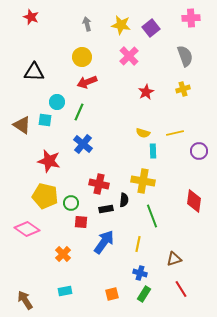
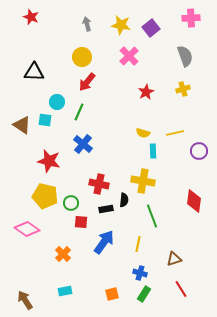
red arrow at (87, 82): rotated 30 degrees counterclockwise
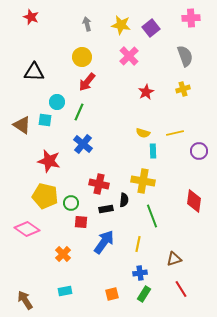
blue cross at (140, 273): rotated 24 degrees counterclockwise
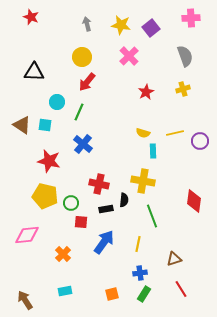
cyan square at (45, 120): moved 5 px down
purple circle at (199, 151): moved 1 px right, 10 px up
pink diamond at (27, 229): moved 6 px down; rotated 40 degrees counterclockwise
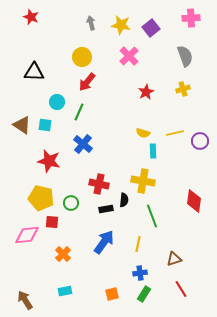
gray arrow at (87, 24): moved 4 px right, 1 px up
yellow pentagon at (45, 196): moved 4 px left, 2 px down
red square at (81, 222): moved 29 px left
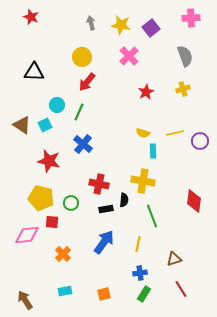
cyan circle at (57, 102): moved 3 px down
cyan square at (45, 125): rotated 32 degrees counterclockwise
orange square at (112, 294): moved 8 px left
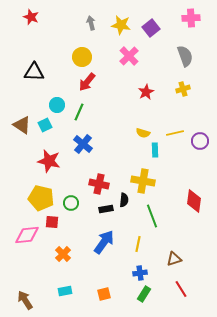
cyan rectangle at (153, 151): moved 2 px right, 1 px up
